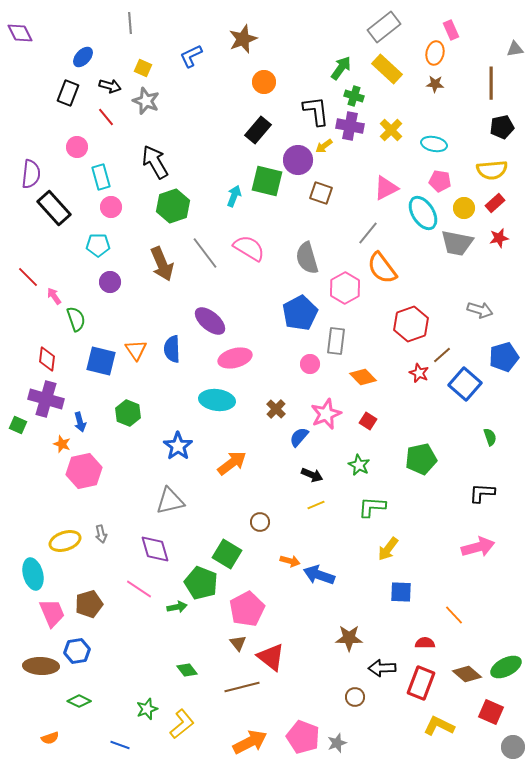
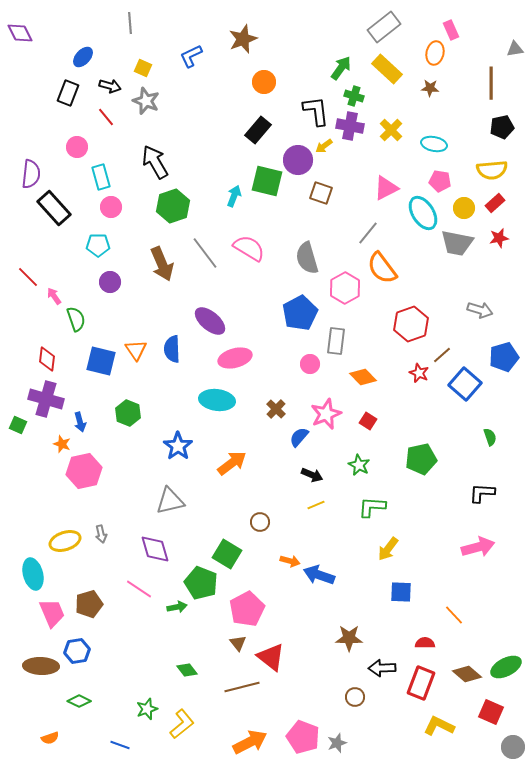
brown star at (435, 84): moved 5 px left, 4 px down
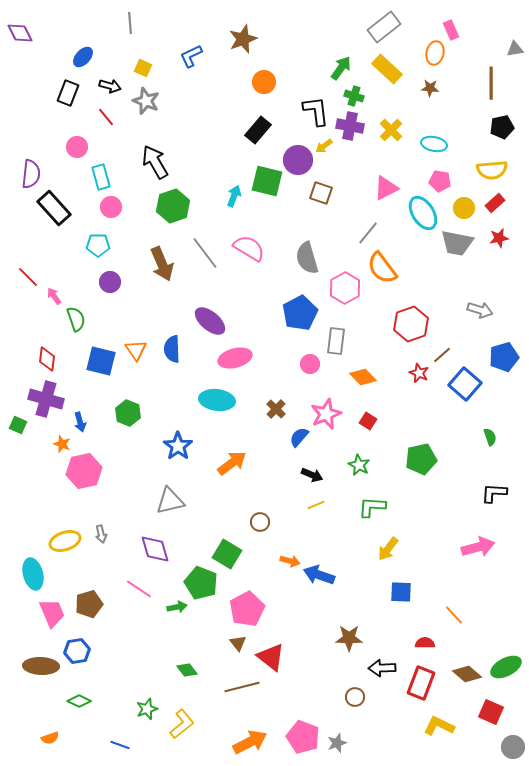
black L-shape at (482, 493): moved 12 px right
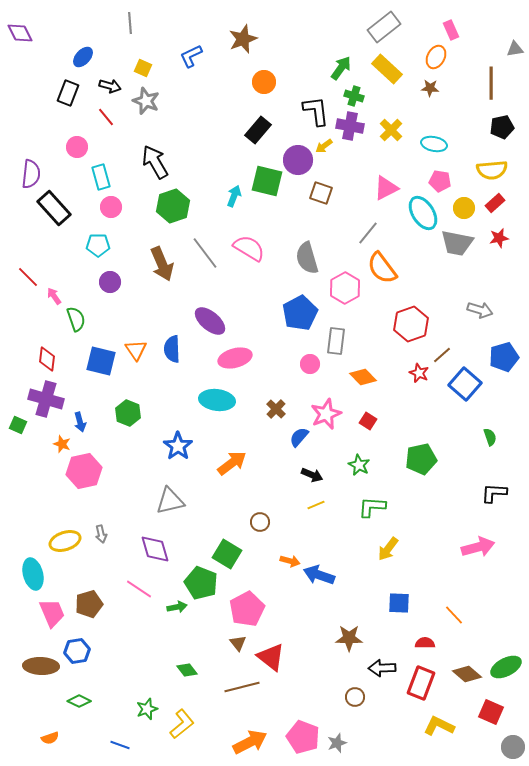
orange ellipse at (435, 53): moved 1 px right, 4 px down; rotated 15 degrees clockwise
blue square at (401, 592): moved 2 px left, 11 px down
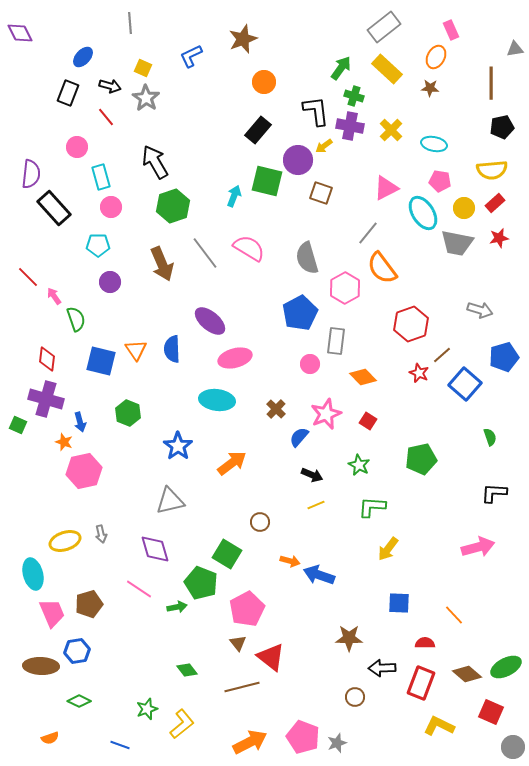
gray star at (146, 101): moved 3 px up; rotated 12 degrees clockwise
orange star at (62, 444): moved 2 px right, 2 px up
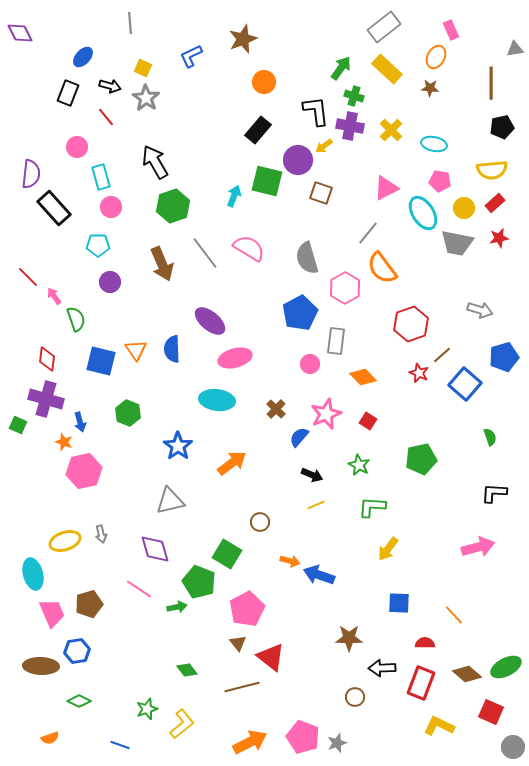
green pentagon at (201, 583): moved 2 px left, 1 px up
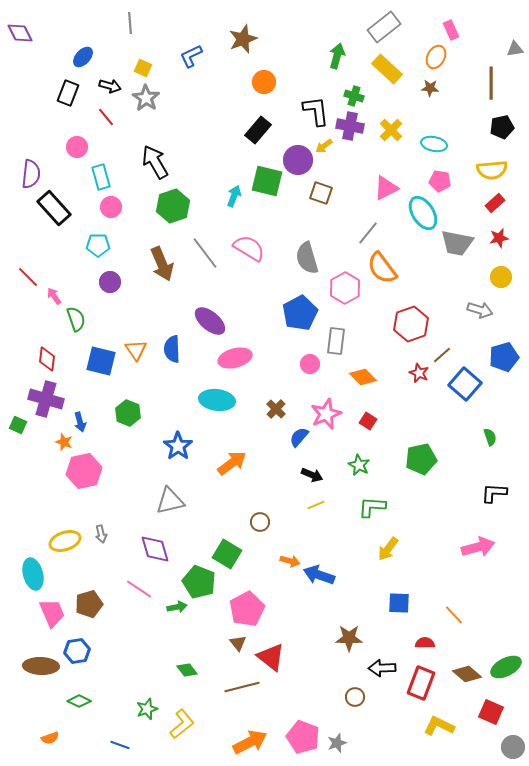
green arrow at (341, 68): moved 4 px left, 12 px up; rotated 20 degrees counterclockwise
yellow circle at (464, 208): moved 37 px right, 69 px down
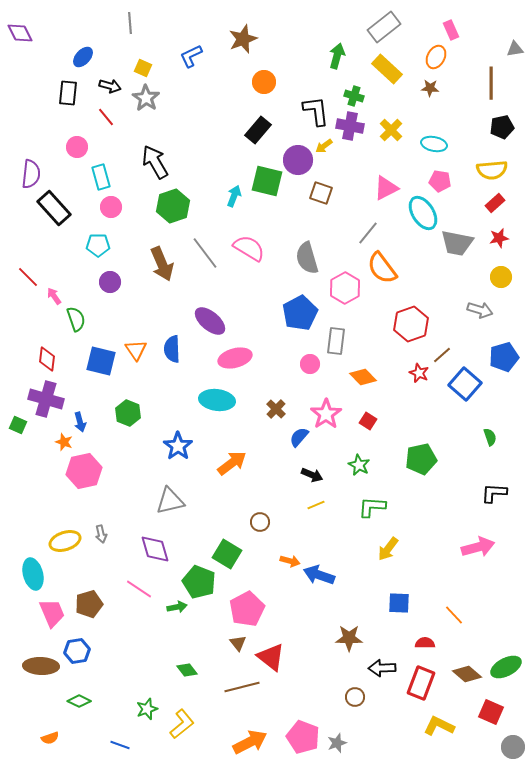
black rectangle at (68, 93): rotated 15 degrees counterclockwise
pink star at (326, 414): rotated 12 degrees counterclockwise
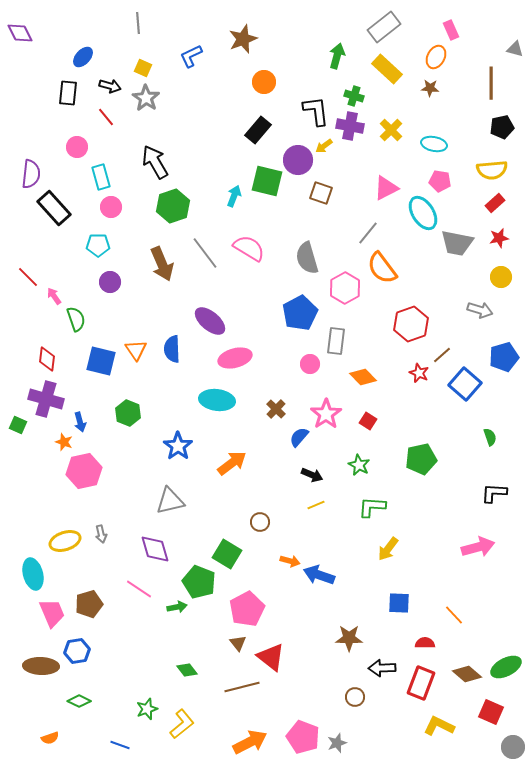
gray line at (130, 23): moved 8 px right
gray triangle at (515, 49): rotated 24 degrees clockwise
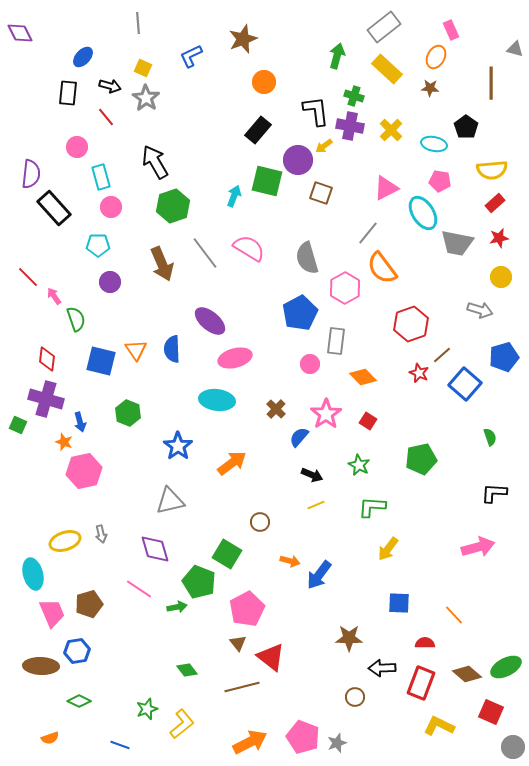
black pentagon at (502, 127): moved 36 px left; rotated 25 degrees counterclockwise
blue arrow at (319, 575): rotated 72 degrees counterclockwise
